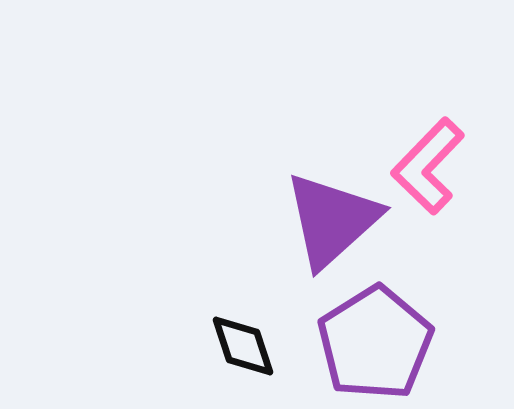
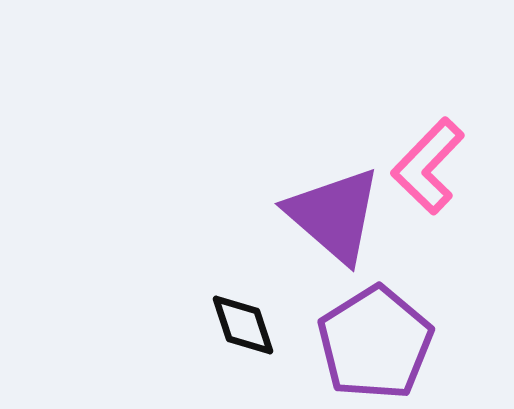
purple triangle: moved 2 px right, 5 px up; rotated 37 degrees counterclockwise
black diamond: moved 21 px up
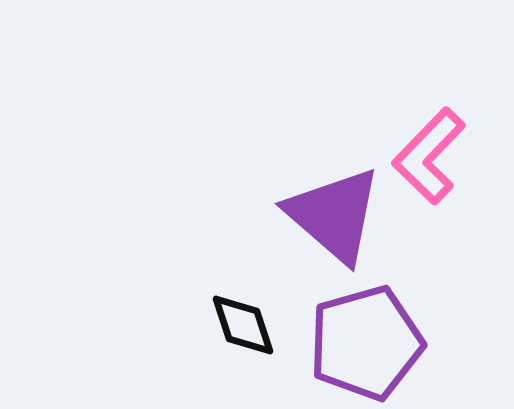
pink L-shape: moved 1 px right, 10 px up
purple pentagon: moved 9 px left; rotated 16 degrees clockwise
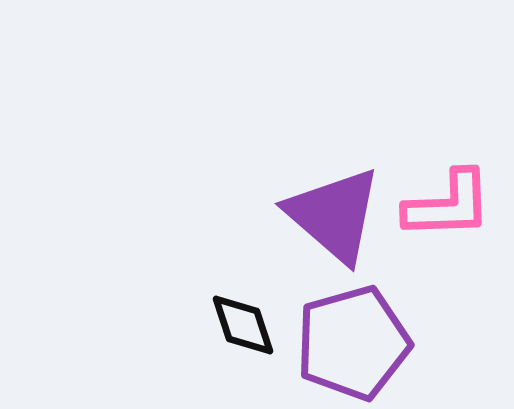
pink L-shape: moved 19 px right, 49 px down; rotated 136 degrees counterclockwise
purple pentagon: moved 13 px left
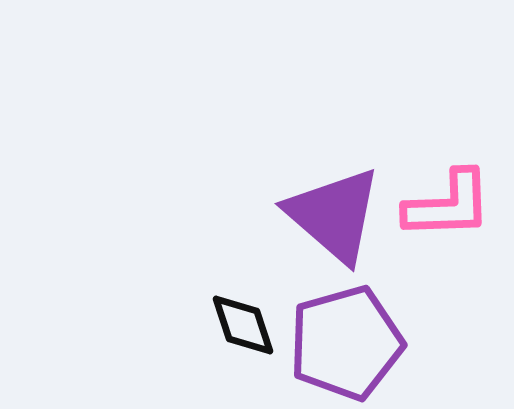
purple pentagon: moved 7 px left
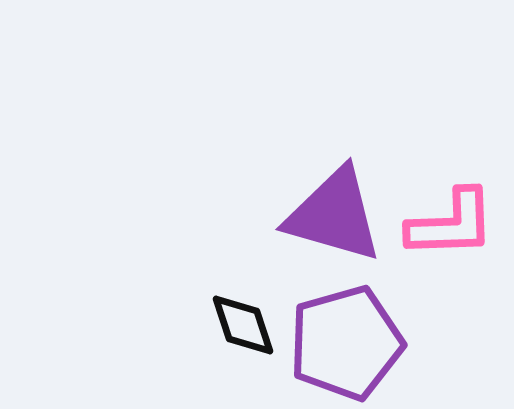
pink L-shape: moved 3 px right, 19 px down
purple triangle: rotated 25 degrees counterclockwise
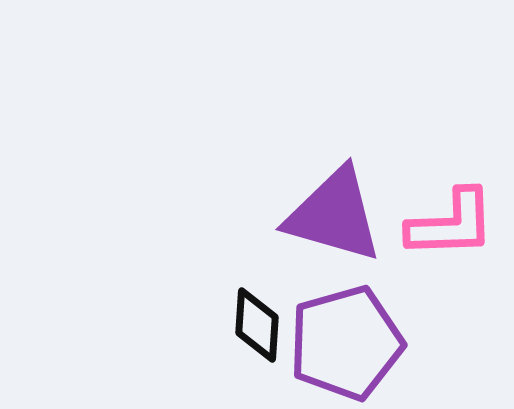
black diamond: moved 14 px right; rotated 22 degrees clockwise
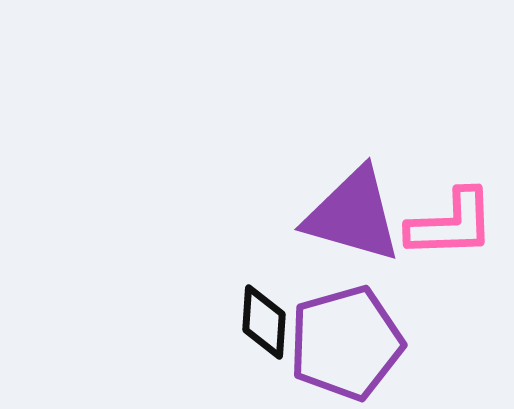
purple triangle: moved 19 px right
black diamond: moved 7 px right, 3 px up
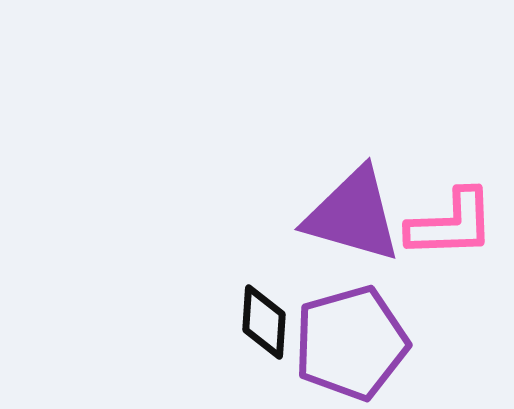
purple pentagon: moved 5 px right
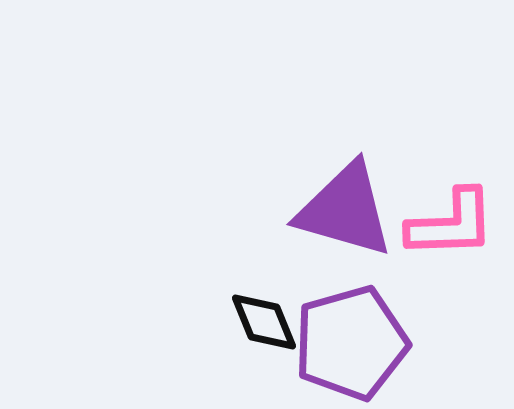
purple triangle: moved 8 px left, 5 px up
black diamond: rotated 26 degrees counterclockwise
